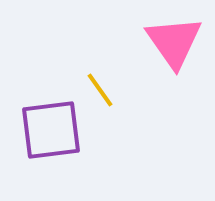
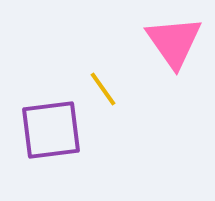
yellow line: moved 3 px right, 1 px up
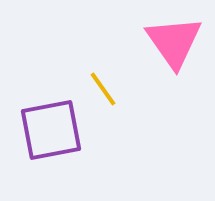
purple square: rotated 4 degrees counterclockwise
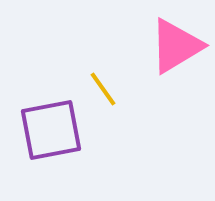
pink triangle: moved 2 px right, 4 px down; rotated 34 degrees clockwise
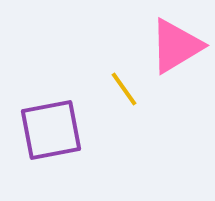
yellow line: moved 21 px right
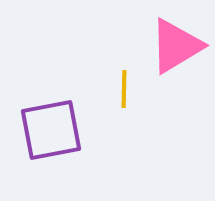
yellow line: rotated 36 degrees clockwise
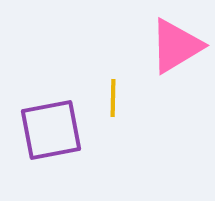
yellow line: moved 11 px left, 9 px down
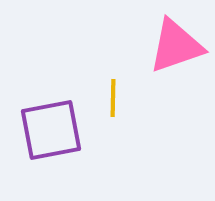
pink triangle: rotated 12 degrees clockwise
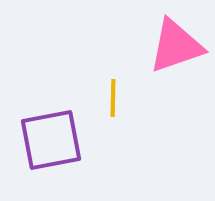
purple square: moved 10 px down
